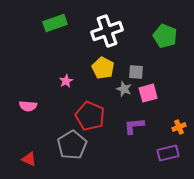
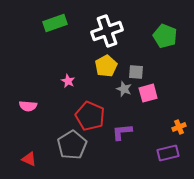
yellow pentagon: moved 3 px right, 2 px up; rotated 15 degrees clockwise
pink star: moved 2 px right; rotated 16 degrees counterclockwise
purple L-shape: moved 12 px left, 6 px down
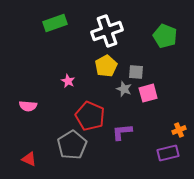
orange cross: moved 3 px down
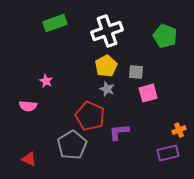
pink star: moved 22 px left
gray star: moved 17 px left
purple L-shape: moved 3 px left
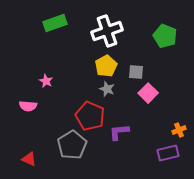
pink square: rotated 30 degrees counterclockwise
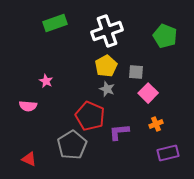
orange cross: moved 23 px left, 6 px up
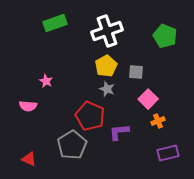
pink square: moved 6 px down
orange cross: moved 2 px right, 3 px up
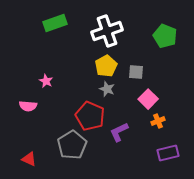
purple L-shape: rotated 20 degrees counterclockwise
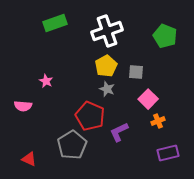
pink semicircle: moved 5 px left
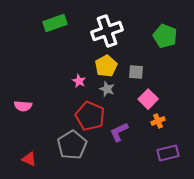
pink star: moved 33 px right
